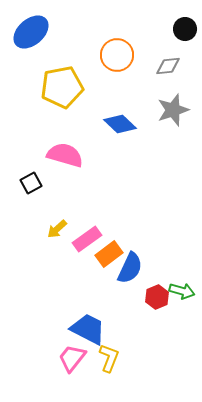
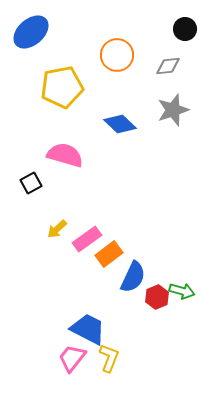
blue semicircle: moved 3 px right, 9 px down
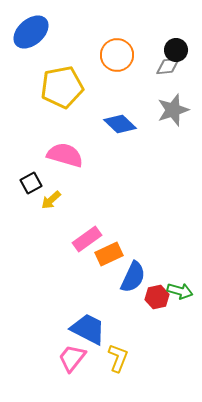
black circle: moved 9 px left, 21 px down
yellow arrow: moved 6 px left, 29 px up
orange rectangle: rotated 12 degrees clockwise
green arrow: moved 2 px left
red hexagon: rotated 10 degrees clockwise
yellow L-shape: moved 9 px right
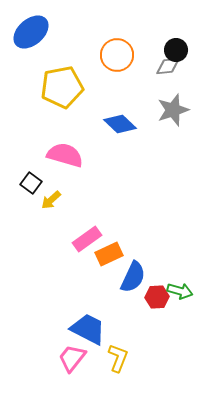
black square: rotated 25 degrees counterclockwise
red hexagon: rotated 10 degrees clockwise
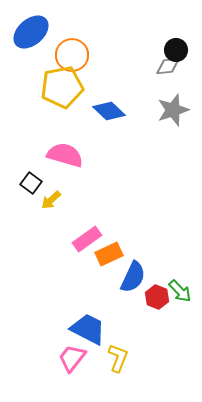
orange circle: moved 45 px left
blue diamond: moved 11 px left, 13 px up
green arrow: rotated 30 degrees clockwise
red hexagon: rotated 25 degrees clockwise
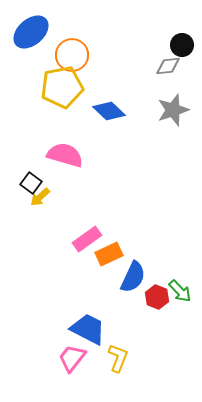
black circle: moved 6 px right, 5 px up
yellow arrow: moved 11 px left, 3 px up
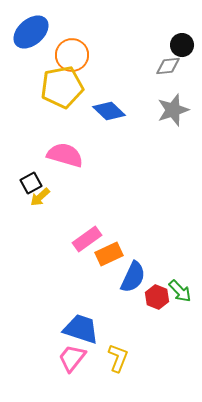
black square: rotated 25 degrees clockwise
blue trapezoid: moved 7 px left; rotated 9 degrees counterclockwise
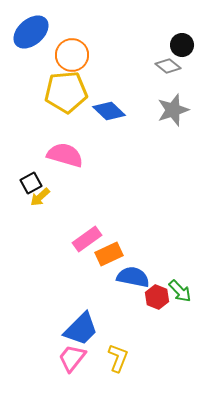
gray diamond: rotated 45 degrees clockwise
yellow pentagon: moved 4 px right, 5 px down; rotated 6 degrees clockwise
blue semicircle: rotated 104 degrees counterclockwise
blue trapezoid: rotated 117 degrees clockwise
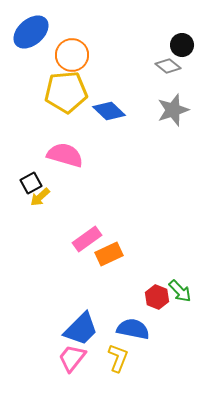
blue semicircle: moved 52 px down
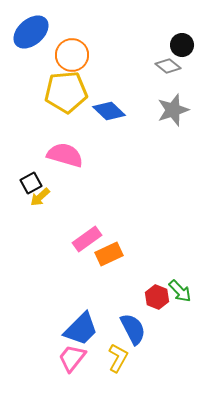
blue semicircle: rotated 52 degrees clockwise
yellow L-shape: rotated 8 degrees clockwise
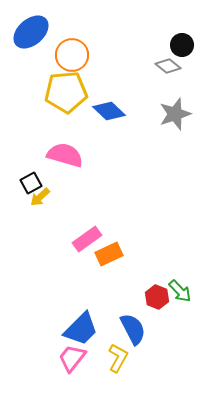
gray star: moved 2 px right, 4 px down
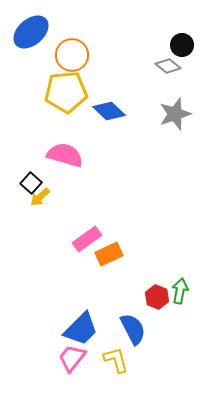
black square: rotated 20 degrees counterclockwise
green arrow: rotated 125 degrees counterclockwise
yellow L-shape: moved 2 px left, 2 px down; rotated 44 degrees counterclockwise
